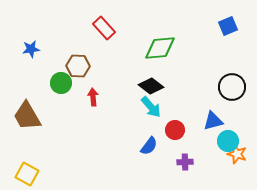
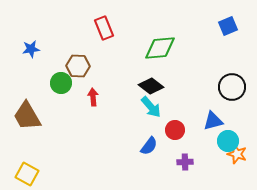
red rectangle: rotated 20 degrees clockwise
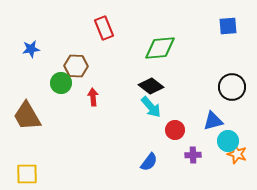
blue square: rotated 18 degrees clockwise
brown hexagon: moved 2 px left
blue semicircle: moved 16 px down
purple cross: moved 8 px right, 7 px up
yellow square: rotated 30 degrees counterclockwise
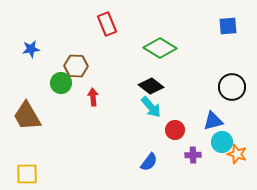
red rectangle: moved 3 px right, 4 px up
green diamond: rotated 36 degrees clockwise
cyan circle: moved 6 px left, 1 px down
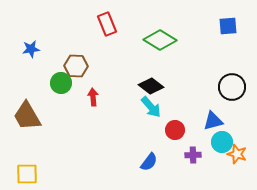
green diamond: moved 8 px up
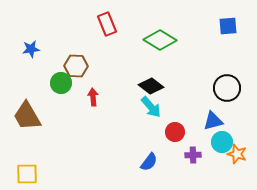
black circle: moved 5 px left, 1 px down
red circle: moved 2 px down
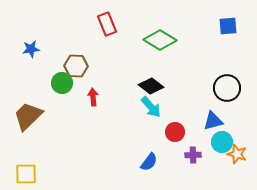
green circle: moved 1 px right
brown trapezoid: moved 1 px right; rotated 76 degrees clockwise
yellow square: moved 1 px left
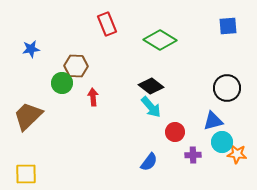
orange star: rotated 12 degrees counterclockwise
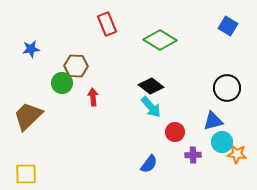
blue square: rotated 36 degrees clockwise
blue semicircle: moved 2 px down
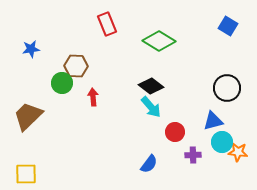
green diamond: moved 1 px left, 1 px down
orange star: moved 1 px right, 2 px up
